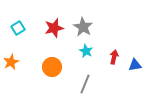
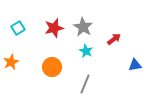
red arrow: moved 18 px up; rotated 40 degrees clockwise
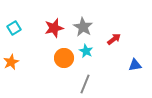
cyan square: moved 4 px left
orange circle: moved 12 px right, 9 px up
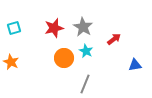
cyan square: rotated 16 degrees clockwise
orange star: rotated 21 degrees counterclockwise
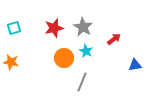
orange star: rotated 14 degrees counterclockwise
gray line: moved 3 px left, 2 px up
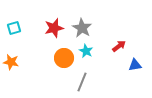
gray star: moved 1 px left, 1 px down
red arrow: moved 5 px right, 7 px down
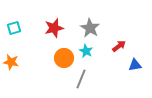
gray star: moved 8 px right
gray line: moved 1 px left, 3 px up
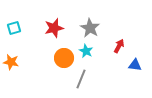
red arrow: rotated 24 degrees counterclockwise
blue triangle: rotated 16 degrees clockwise
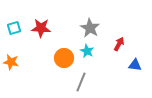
red star: moved 13 px left; rotated 18 degrees clockwise
red arrow: moved 2 px up
cyan star: moved 1 px right
gray line: moved 3 px down
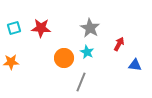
cyan star: moved 1 px down
orange star: rotated 14 degrees counterclockwise
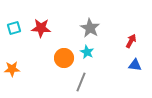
red arrow: moved 12 px right, 3 px up
orange star: moved 1 px right, 7 px down
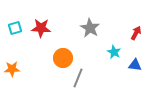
cyan square: moved 1 px right
red arrow: moved 5 px right, 8 px up
cyan star: moved 27 px right
orange circle: moved 1 px left
gray line: moved 3 px left, 4 px up
